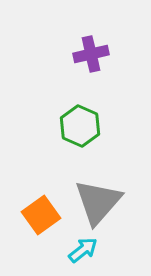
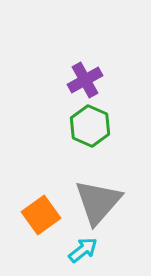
purple cross: moved 6 px left, 26 px down; rotated 16 degrees counterclockwise
green hexagon: moved 10 px right
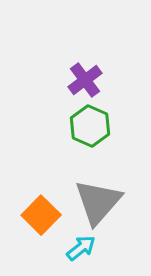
purple cross: rotated 8 degrees counterclockwise
orange square: rotated 9 degrees counterclockwise
cyan arrow: moved 2 px left, 2 px up
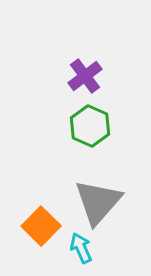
purple cross: moved 4 px up
orange square: moved 11 px down
cyan arrow: rotated 76 degrees counterclockwise
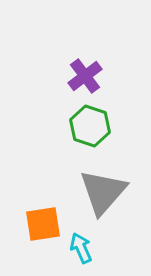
green hexagon: rotated 6 degrees counterclockwise
gray triangle: moved 5 px right, 10 px up
orange square: moved 2 px right, 2 px up; rotated 36 degrees clockwise
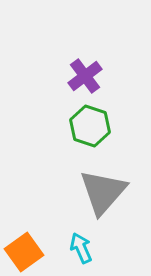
orange square: moved 19 px left, 28 px down; rotated 27 degrees counterclockwise
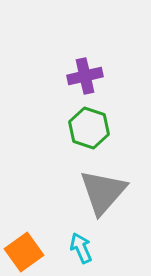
purple cross: rotated 24 degrees clockwise
green hexagon: moved 1 px left, 2 px down
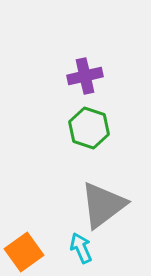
gray triangle: moved 13 px down; rotated 12 degrees clockwise
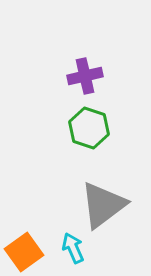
cyan arrow: moved 8 px left
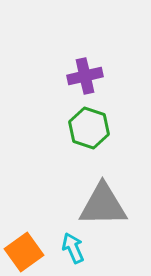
gray triangle: rotated 36 degrees clockwise
